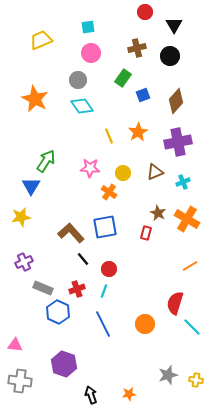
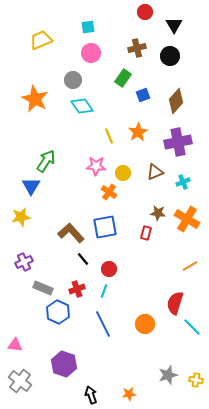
gray circle at (78, 80): moved 5 px left
pink star at (90, 168): moved 6 px right, 2 px up
brown star at (158, 213): rotated 21 degrees counterclockwise
gray cross at (20, 381): rotated 30 degrees clockwise
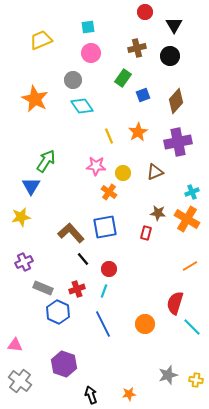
cyan cross at (183, 182): moved 9 px right, 10 px down
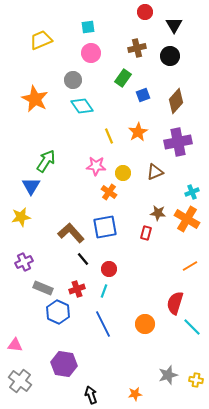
purple hexagon at (64, 364): rotated 10 degrees counterclockwise
orange star at (129, 394): moved 6 px right
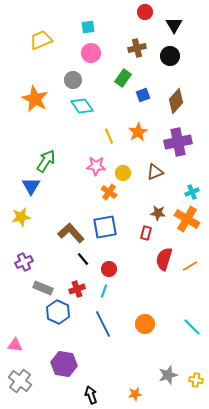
red semicircle at (175, 303): moved 11 px left, 44 px up
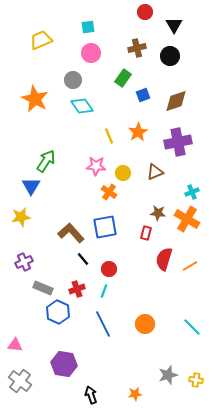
brown diamond at (176, 101): rotated 30 degrees clockwise
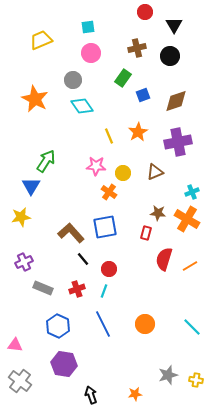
blue hexagon at (58, 312): moved 14 px down
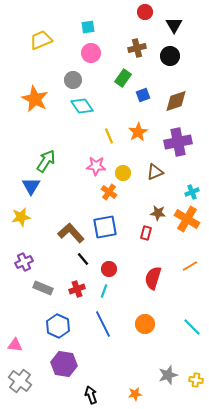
red semicircle at (164, 259): moved 11 px left, 19 px down
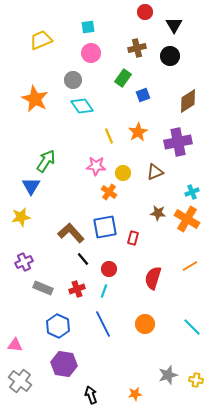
brown diamond at (176, 101): moved 12 px right; rotated 15 degrees counterclockwise
red rectangle at (146, 233): moved 13 px left, 5 px down
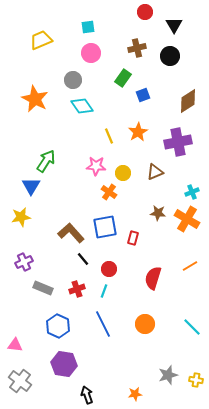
black arrow at (91, 395): moved 4 px left
